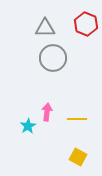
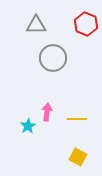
gray triangle: moved 9 px left, 3 px up
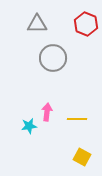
gray triangle: moved 1 px right, 1 px up
cyan star: moved 1 px right; rotated 21 degrees clockwise
yellow square: moved 4 px right
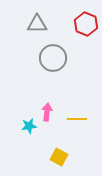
yellow square: moved 23 px left
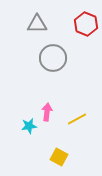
yellow line: rotated 30 degrees counterclockwise
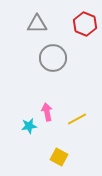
red hexagon: moved 1 px left
pink arrow: rotated 18 degrees counterclockwise
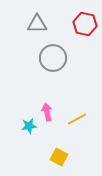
red hexagon: rotated 10 degrees counterclockwise
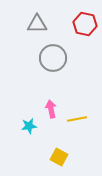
pink arrow: moved 4 px right, 3 px up
yellow line: rotated 18 degrees clockwise
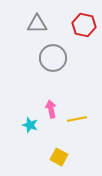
red hexagon: moved 1 px left, 1 px down
cyan star: moved 1 px right, 1 px up; rotated 28 degrees clockwise
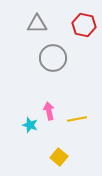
pink arrow: moved 2 px left, 2 px down
yellow square: rotated 12 degrees clockwise
